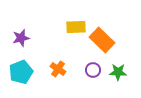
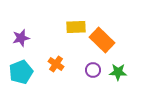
orange cross: moved 2 px left, 5 px up
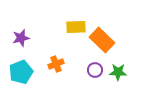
orange cross: rotated 35 degrees clockwise
purple circle: moved 2 px right
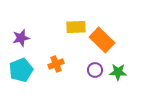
cyan pentagon: moved 2 px up
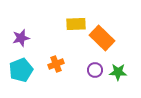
yellow rectangle: moved 3 px up
orange rectangle: moved 2 px up
